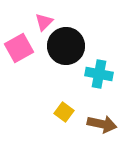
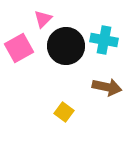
pink triangle: moved 1 px left, 3 px up
cyan cross: moved 5 px right, 34 px up
brown arrow: moved 5 px right, 37 px up
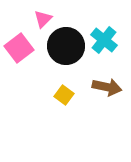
cyan cross: rotated 28 degrees clockwise
pink square: rotated 8 degrees counterclockwise
yellow square: moved 17 px up
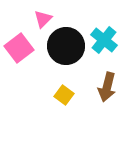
brown arrow: rotated 92 degrees clockwise
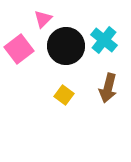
pink square: moved 1 px down
brown arrow: moved 1 px right, 1 px down
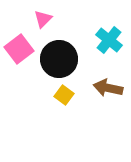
cyan cross: moved 5 px right
black circle: moved 7 px left, 13 px down
brown arrow: rotated 88 degrees clockwise
